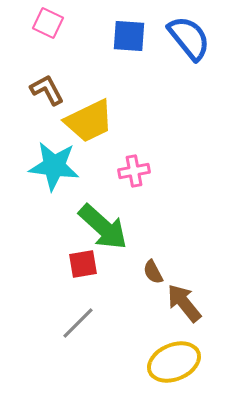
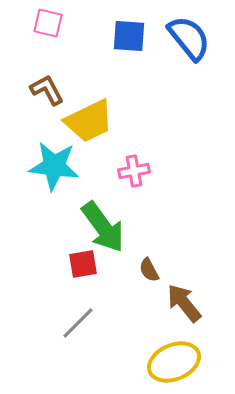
pink square: rotated 12 degrees counterclockwise
green arrow: rotated 12 degrees clockwise
brown semicircle: moved 4 px left, 2 px up
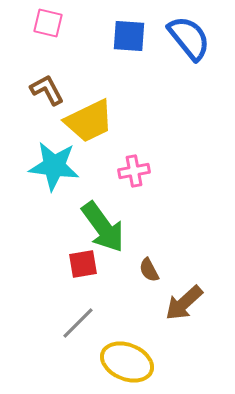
brown arrow: rotated 93 degrees counterclockwise
yellow ellipse: moved 47 px left; rotated 45 degrees clockwise
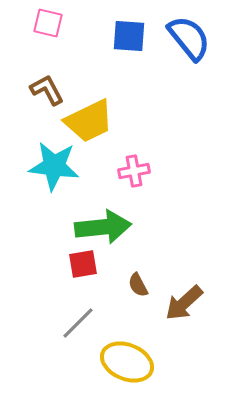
green arrow: rotated 60 degrees counterclockwise
brown semicircle: moved 11 px left, 15 px down
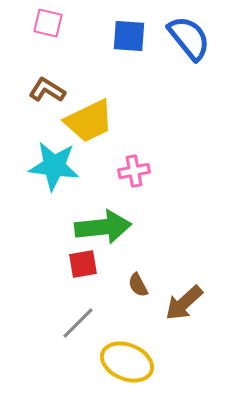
brown L-shape: rotated 30 degrees counterclockwise
